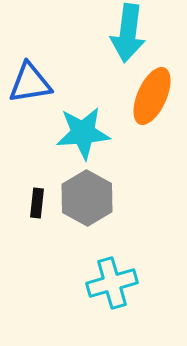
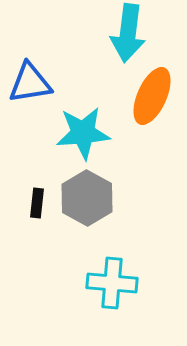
cyan cross: rotated 21 degrees clockwise
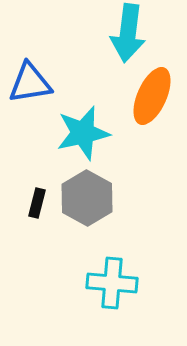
cyan star: rotated 8 degrees counterclockwise
black rectangle: rotated 8 degrees clockwise
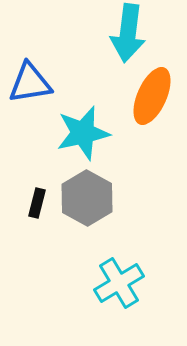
cyan cross: moved 7 px right; rotated 36 degrees counterclockwise
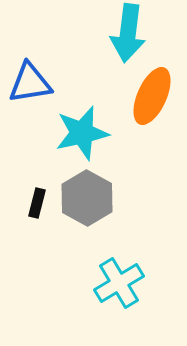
cyan star: moved 1 px left
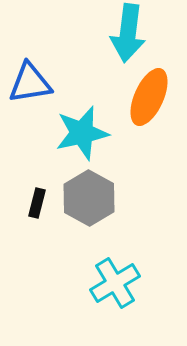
orange ellipse: moved 3 px left, 1 px down
gray hexagon: moved 2 px right
cyan cross: moved 4 px left
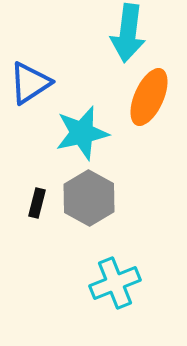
blue triangle: rotated 24 degrees counterclockwise
cyan cross: rotated 9 degrees clockwise
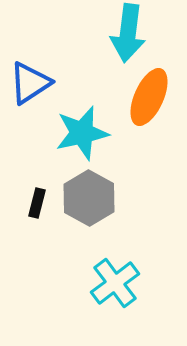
cyan cross: rotated 15 degrees counterclockwise
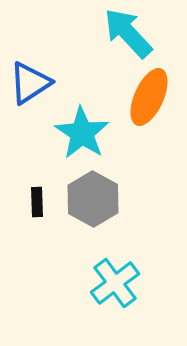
cyan arrow: rotated 130 degrees clockwise
cyan star: rotated 26 degrees counterclockwise
gray hexagon: moved 4 px right, 1 px down
black rectangle: moved 1 px up; rotated 16 degrees counterclockwise
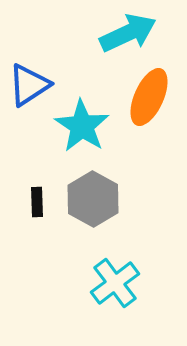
cyan arrow: rotated 108 degrees clockwise
blue triangle: moved 1 px left, 2 px down
cyan star: moved 7 px up
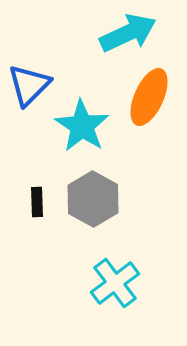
blue triangle: rotated 12 degrees counterclockwise
